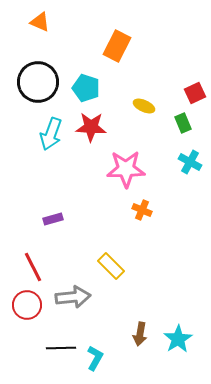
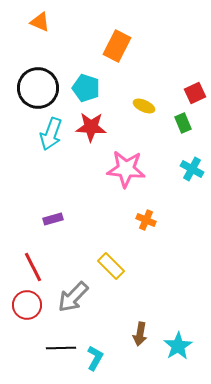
black circle: moved 6 px down
cyan cross: moved 2 px right, 7 px down
pink star: rotated 6 degrees clockwise
orange cross: moved 4 px right, 10 px down
gray arrow: rotated 140 degrees clockwise
cyan star: moved 7 px down
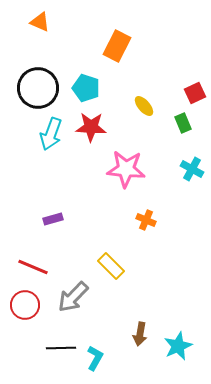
yellow ellipse: rotated 25 degrees clockwise
red line: rotated 40 degrees counterclockwise
red circle: moved 2 px left
cyan star: rotated 8 degrees clockwise
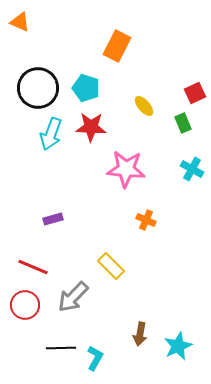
orange triangle: moved 20 px left
